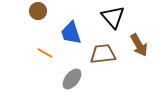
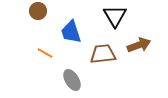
black triangle: moved 2 px right, 1 px up; rotated 10 degrees clockwise
blue trapezoid: moved 1 px up
brown arrow: rotated 80 degrees counterclockwise
gray ellipse: moved 1 px down; rotated 70 degrees counterclockwise
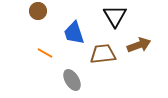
blue trapezoid: moved 3 px right, 1 px down
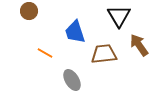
brown circle: moved 9 px left
black triangle: moved 4 px right
blue trapezoid: moved 1 px right, 1 px up
brown arrow: rotated 105 degrees counterclockwise
brown trapezoid: moved 1 px right
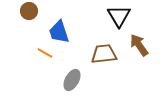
blue trapezoid: moved 16 px left
gray ellipse: rotated 60 degrees clockwise
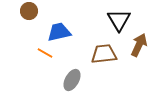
black triangle: moved 4 px down
blue trapezoid: rotated 95 degrees clockwise
brown arrow: rotated 60 degrees clockwise
